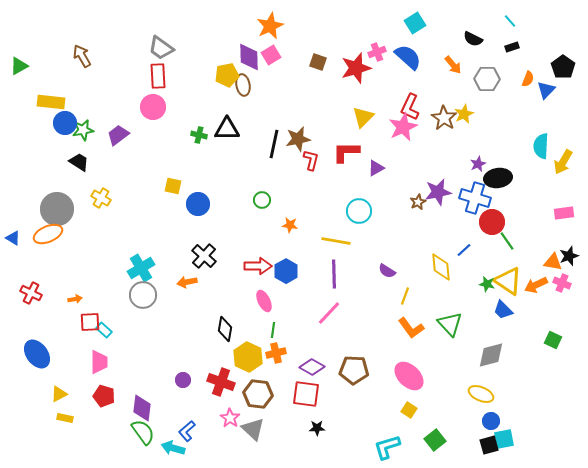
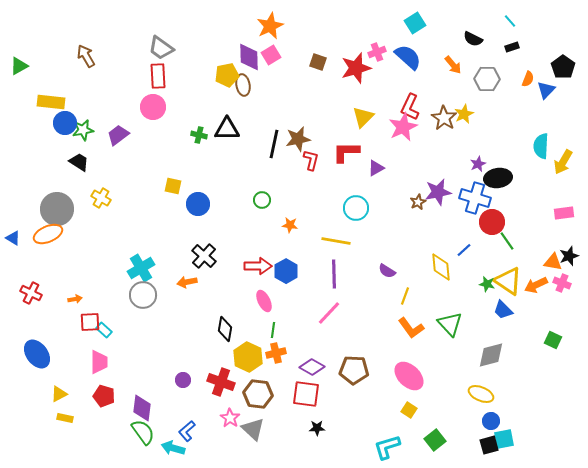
brown arrow at (82, 56): moved 4 px right
cyan circle at (359, 211): moved 3 px left, 3 px up
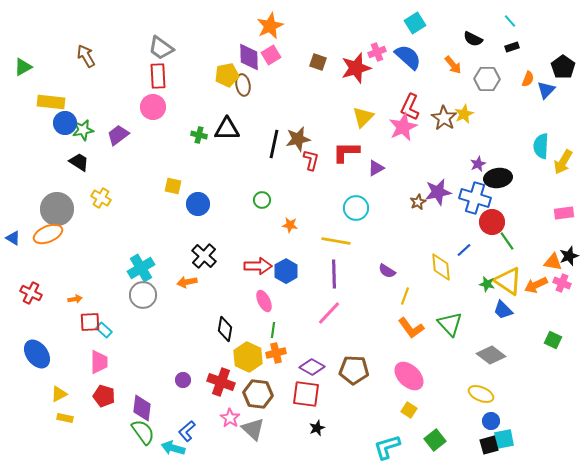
green triangle at (19, 66): moved 4 px right, 1 px down
gray diamond at (491, 355): rotated 52 degrees clockwise
black star at (317, 428): rotated 21 degrees counterclockwise
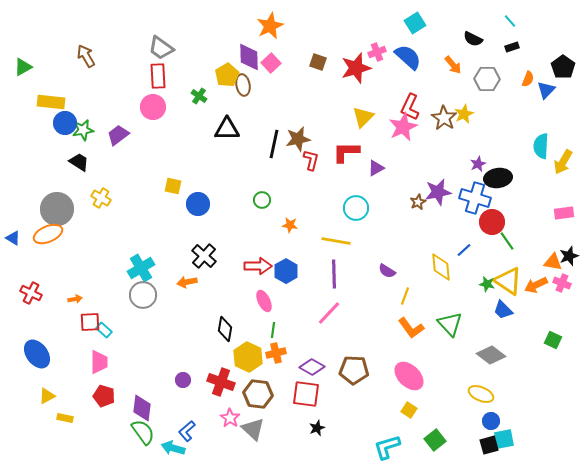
pink square at (271, 55): moved 8 px down; rotated 12 degrees counterclockwise
yellow pentagon at (227, 75): rotated 20 degrees counterclockwise
green cross at (199, 135): moved 39 px up; rotated 21 degrees clockwise
yellow triangle at (59, 394): moved 12 px left, 2 px down
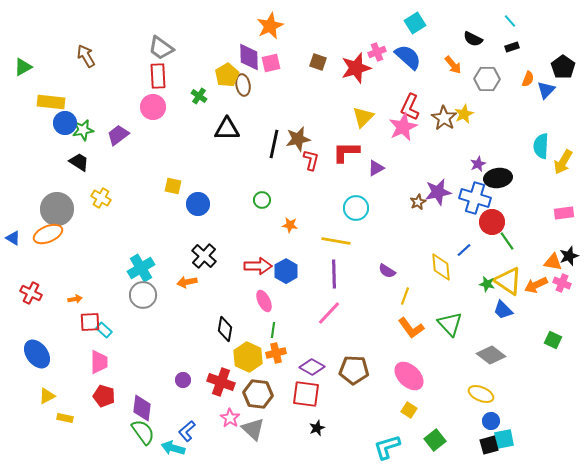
pink square at (271, 63): rotated 30 degrees clockwise
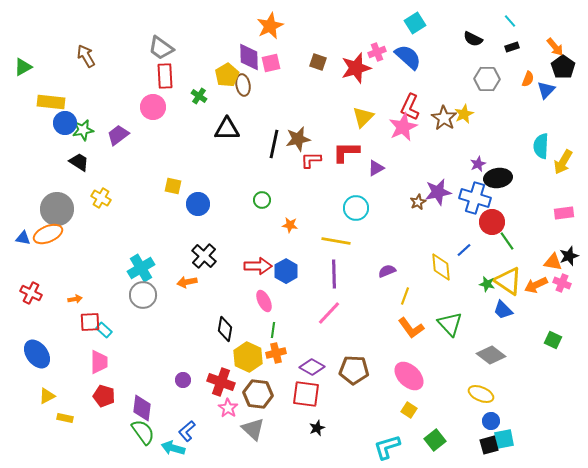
orange arrow at (453, 65): moved 102 px right, 18 px up
red rectangle at (158, 76): moved 7 px right
red L-shape at (311, 160): rotated 105 degrees counterclockwise
blue triangle at (13, 238): moved 10 px right; rotated 21 degrees counterclockwise
purple semicircle at (387, 271): rotated 126 degrees clockwise
pink star at (230, 418): moved 2 px left, 10 px up
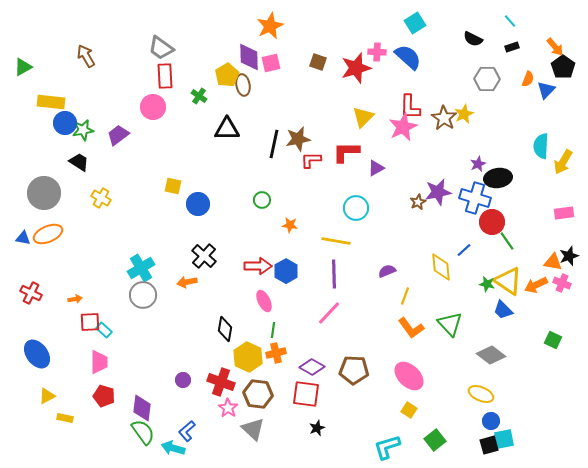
pink cross at (377, 52): rotated 24 degrees clockwise
red L-shape at (410, 107): rotated 24 degrees counterclockwise
gray circle at (57, 209): moved 13 px left, 16 px up
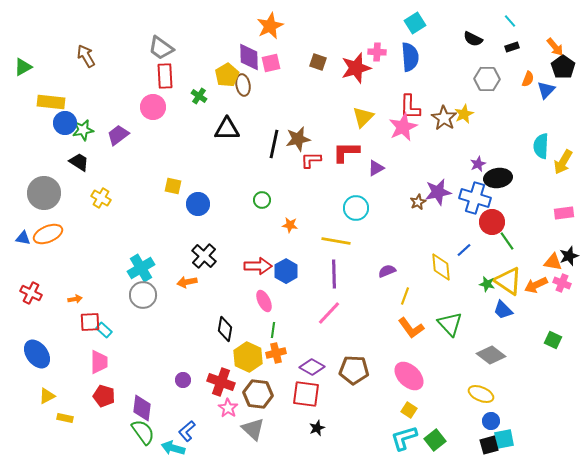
blue semicircle at (408, 57): moved 2 px right; rotated 44 degrees clockwise
cyan L-shape at (387, 447): moved 17 px right, 9 px up
